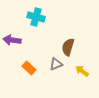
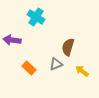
cyan cross: rotated 18 degrees clockwise
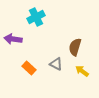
cyan cross: rotated 30 degrees clockwise
purple arrow: moved 1 px right, 1 px up
brown semicircle: moved 7 px right
gray triangle: rotated 48 degrees clockwise
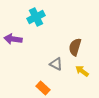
orange rectangle: moved 14 px right, 20 px down
